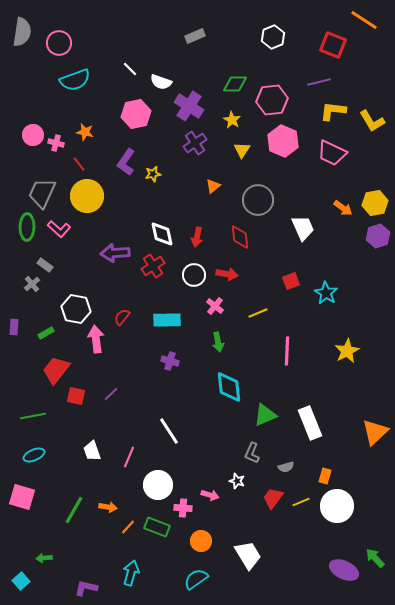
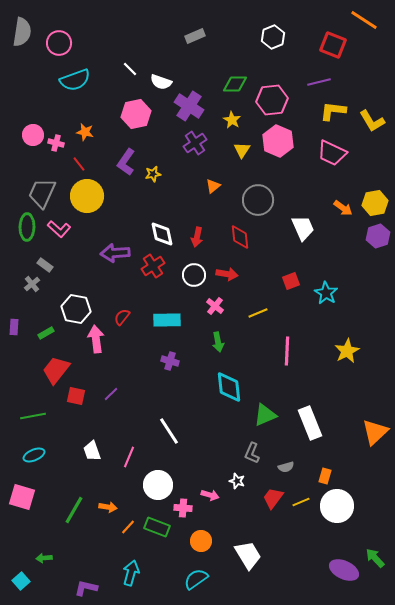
pink hexagon at (283, 141): moved 5 px left
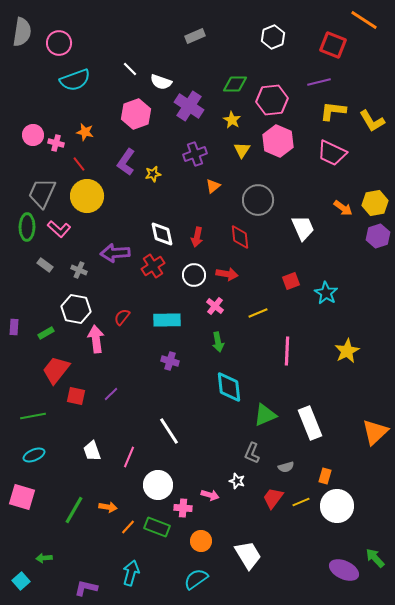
pink hexagon at (136, 114): rotated 8 degrees counterclockwise
purple cross at (195, 143): moved 11 px down; rotated 15 degrees clockwise
gray cross at (32, 284): moved 47 px right, 14 px up; rotated 28 degrees counterclockwise
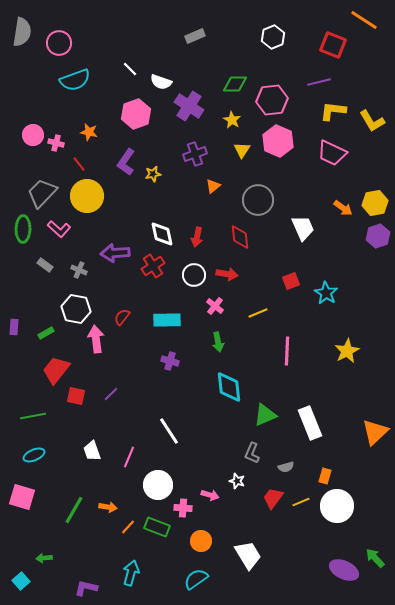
orange star at (85, 132): moved 4 px right
gray trapezoid at (42, 193): rotated 20 degrees clockwise
green ellipse at (27, 227): moved 4 px left, 2 px down
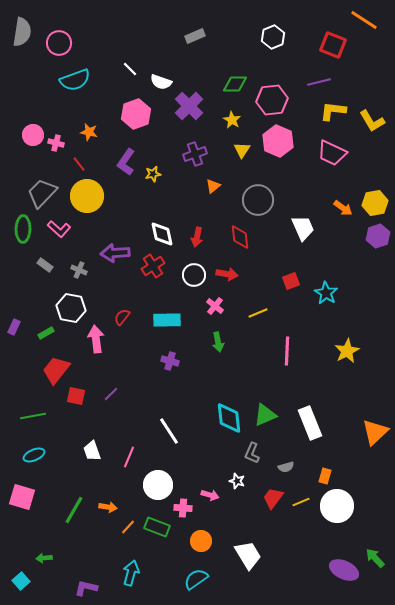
purple cross at (189, 106): rotated 12 degrees clockwise
white hexagon at (76, 309): moved 5 px left, 1 px up
purple rectangle at (14, 327): rotated 21 degrees clockwise
cyan diamond at (229, 387): moved 31 px down
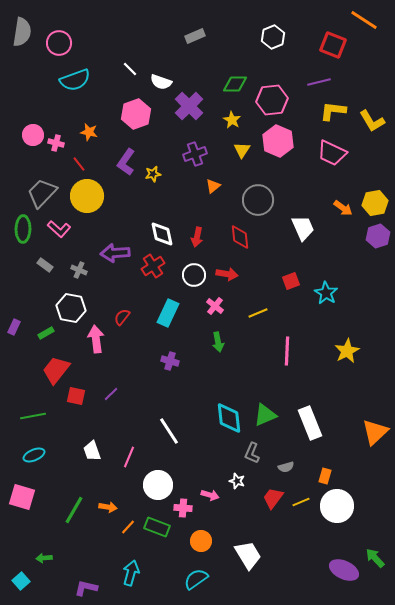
cyan rectangle at (167, 320): moved 1 px right, 7 px up; rotated 64 degrees counterclockwise
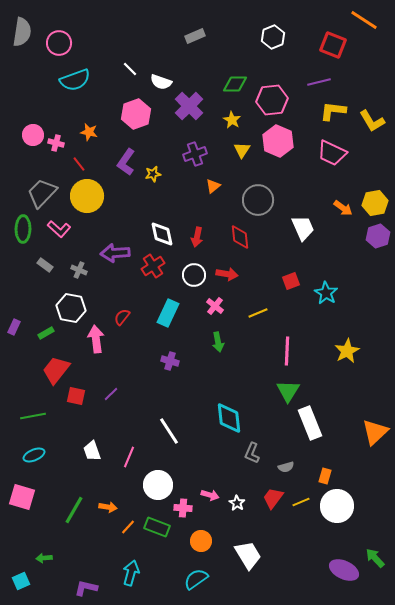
green triangle at (265, 415): moved 23 px right, 24 px up; rotated 35 degrees counterclockwise
white star at (237, 481): moved 22 px down; rotated 14 degrees clockwise
cyan square at (21, 581): rotated 18 degrees clockwise
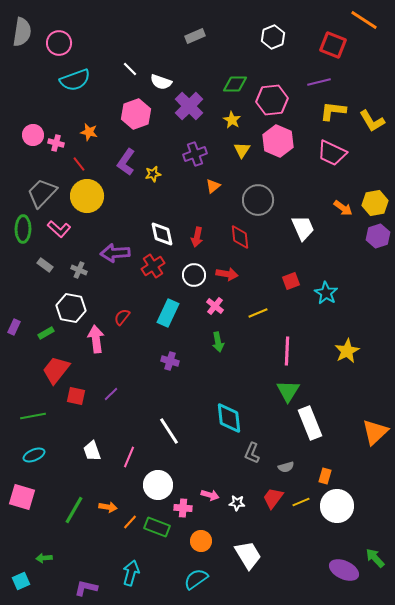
white star at (237, 503): rotated 28 degrees counterclockwise
orange line at (128, 527): moved 2 px right, 5 px up
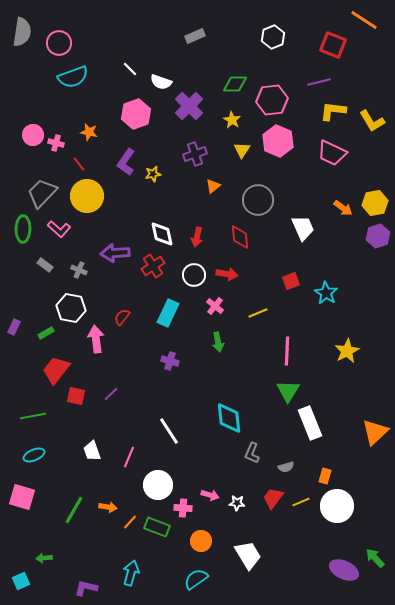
cyan semicircle at (75, 80): moved 2 px left, 3 px up
